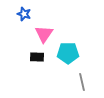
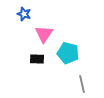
cyan pentagon: rotated 15 degrees clockwise
black rectangle: moved 2 px down
gray line: moved 2 px down
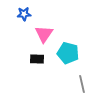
blue star: rotated 24 degrees counterclockwise
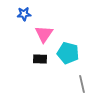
black rectangle: moved 3 px right
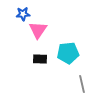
blue star: moved 1 px left
pink triangle: moved 6 px left, 4 px up
cyan pentagon: rotated 20 degrees counterclockwise
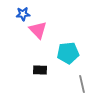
pink triangle: rotated 18 degrees counterclockwise
black rectangle: moved 11 px down
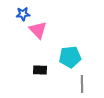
cyan pentagon: moved 2 px right, 4 px down
gray line: rotated 12 degrees clockwise
